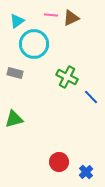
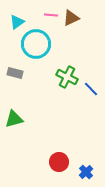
cyan triangle: moved 1 px down
cyan circle: moved 2 px right
blue line: moved 8 px up
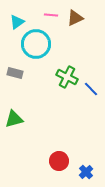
brown triangle: moved 4 px right
red circle: moved 1 px up
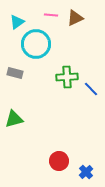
green cross: rotated 30 degrees counterclockwise
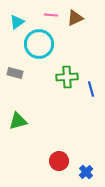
cyan circle: moved 3 px right
blue line: rotated 28 degrees clockwise
green triangle: moved 4 px right, 2 px down
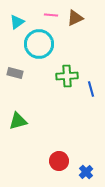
green cross: moved 1 px up
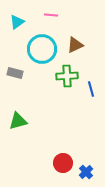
brown triangle: moved 27 px down
cyan circle: moved 3 px right, 5 px down
red circle: moved 4 px right, 2 px down
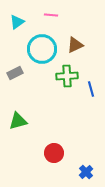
gray rectangle: rotated 42 degrees counterclockwise
red circle: moved 9 px left, 10 px up
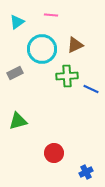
blue line: rotated 49 degrees counterclockwise
blue cross: rotated 16 degrees clockwise
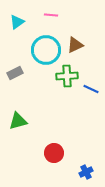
cyan circle: moved 4 px right, 1 px down
